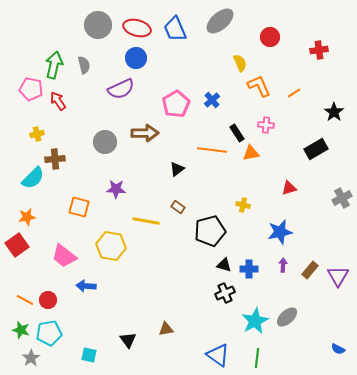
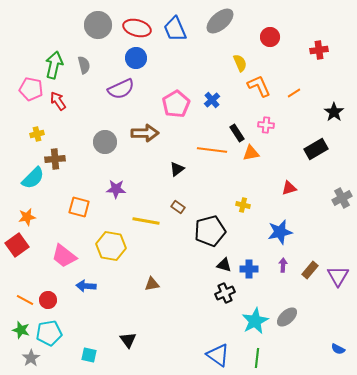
brown triangle at (166, 329): moved 14 px left, 45 px up
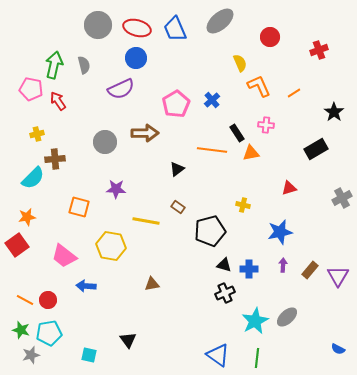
red cross at (319, 50): rotated 12 degrees counterclockwise
gray star at (31, 358): moved 3 px up; rotated 18 degrees clockwise
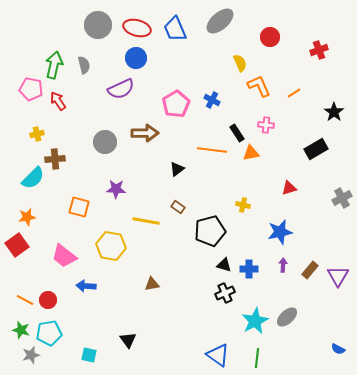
blue cross at (212, 100): rotated 21 degrees counterclockwise
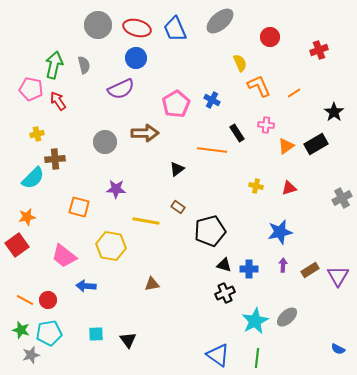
black rectangle at (316, 149): moved 5 px up
orange triangle at (251, 153): moved 35 px right, 7 px up; rotated 24 degrees counterclockwise
yellow cross at (243, 205): moved 13 px right, 19 px up
brown rectangle at (310, 270): rotated 18 degrees clockwise
cyan square at (89, 355): moved 7 px right, 21 px up; rotated 14 degrees counterclockwise
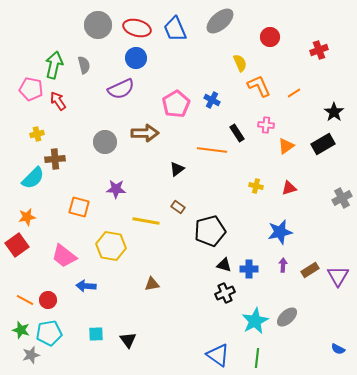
black rectangle at (316, 144): moved 7 px right
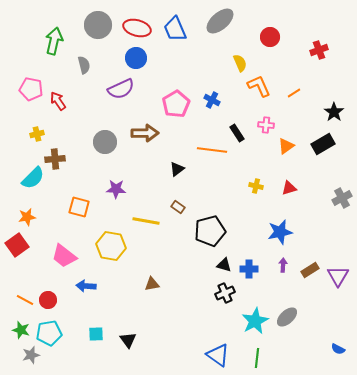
green arrow at (54, 65): moved 24 px up
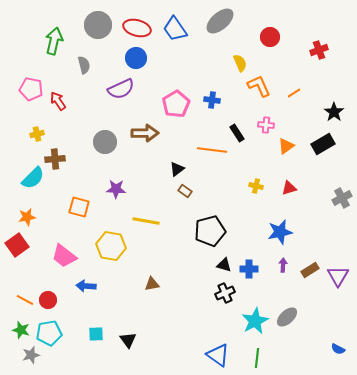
blue trapezoid at (175, 29): rotated 12 degrees counterclockwise
blue cross at (212, 100): rotated 21 degrees counterclockwise
brown rectangle at (178, 207): moved 7 px right, 16 px up
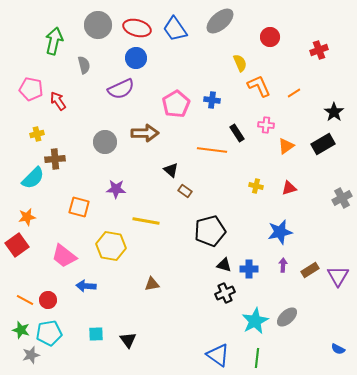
black triangle at (177, 169): moved 6 px left, 1 px down; rotated 42 degrees counterclockwise
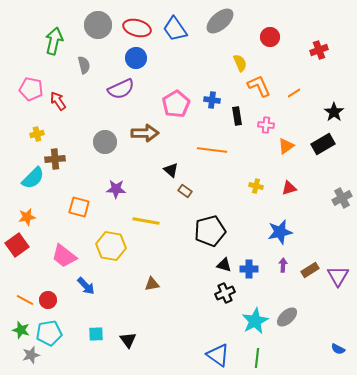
black rectangle at (237, 133): moved 17 px up; rotated 24 degrees clockwise
blue arrow at (86, 286): rotated 138 degrees counterclockwise
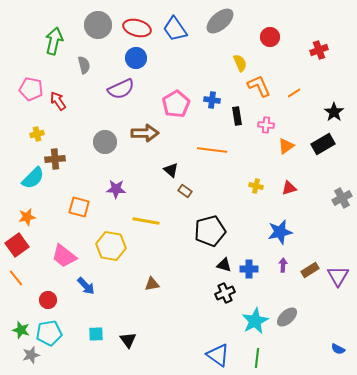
orange line at (25, 300): moved 9 px left, 22 px up; rotated 24 degrees clockwise
